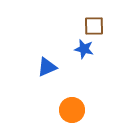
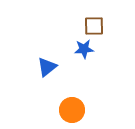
blue star: rotated 18 degrees counterclockwise
blue triangle: rotated 15 degrees counterclockwise
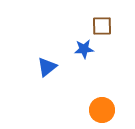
brown square: moved 8 px right
orange circle: moved 30 px right
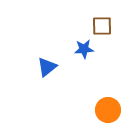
orange circle: moved 6 px right
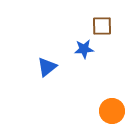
orange circle: moved 4 px right, 1 px down
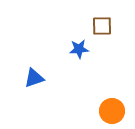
blue star: moved 5 px left
blue triangle: moved 13 px left, 11 px down; rotated 20 degrees clockwise
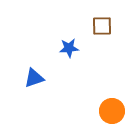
blue star: moved 10 px left, 1 px up
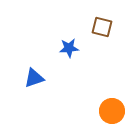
brown square: moved 1 px down; rotated 15 degrees clockwise
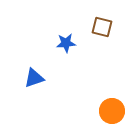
blue star: moved 3 px left, 5 px up
